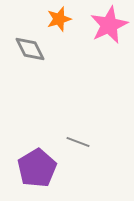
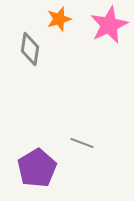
gray diamond: rotated 36 degrees clockwise
gray line: moved 4 px right, 1 px down
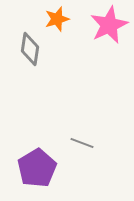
orange star: moved 2 px left
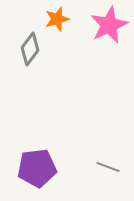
gray diamond: rotated 28 degrees clockwise
gray line: moved 26 px right, 24 px down
purple pentagon: rotated 24 degrees clockwise
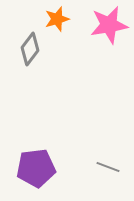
pink star: rotated 15 degrees clockwise
purple pentagon: moved 1 px left
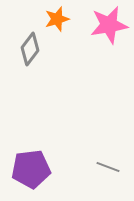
purple pentagon: moved 5 px left, 1 px down
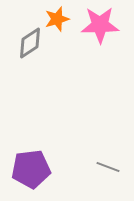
pink star: moved 9 px left; rotated 9 degrees clockwise
gray diamond: moved 6 px up; rotated 20 degrees clockwise
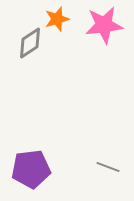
pink star: moved 4 px right; rotated 6 degrees counterclockwise
